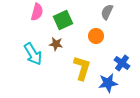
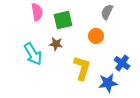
pink semicircle: rotated 24 degrees counterclockwise
green square: rotated 12 degrees clockwise
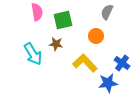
yellow L-shape: moved 3 px right, 5 px up; rotated 60 degrees counterclockwise
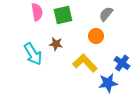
gray semicircle: moved 1 px left, 2 px down; rotated 14 degrees clockwise
green square: moved 5 px up
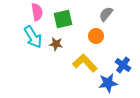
green square: moved 4 px down
cyan arrow: moved 17 px up
blue cross: moved 1 px right, 2 px down
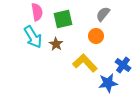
gray semicircle: moved 3 px left
brown star: rotated 24 degrees clockwise
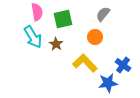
orange circle: moved 1 px left, 1 px down
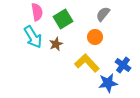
green square: rotated 18 degrees counterclockwise
brown star: rotated 16 degrees clockwise
yellow L-shape: moved 2 px right
